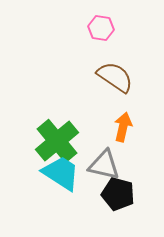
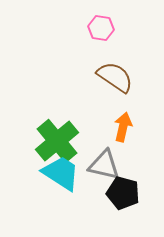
black pentagon: moved 5 px right, 1 px up
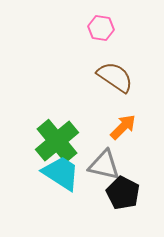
orange arrow: rotated 32 degrees clockwise
black pentagon: rotated 12 degrees clockwise
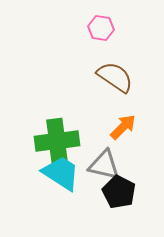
green cross: rotated 33 degrees clockwise
black pentagon: moved 4 px left, 1 px up
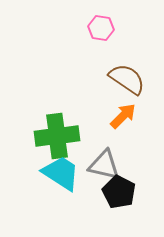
brown semicircle: moved 12 px right, 2 px down
orange arrow: moved 11 px up
green cross: moved 5 px up
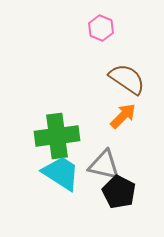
pink hexagon: rotated 15 degrees clockwise
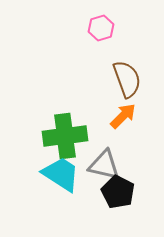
pink hexagon: rotated 20 degrees clockwise
brown semicircle: rotated 36 degrees clockwise
green cross: moved 8 px right
cyan trapezoid: moved 1 px down
black pentagon: moved 1 px left
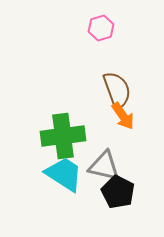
brown semicircle: moved 10 px left, 11 px down
orange arrow: rotated 100 degrees clockwise
green cross: moved 2 px left
gray triangle: moved 1 px down
cyan trapezoid: moved 3 px right
